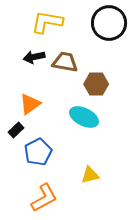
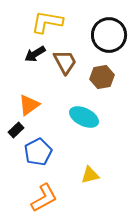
black circle: moved 12 px down
black arrow: moved 1 px right, 3 px up; rotated 20 degrees counterclockwise
brown trapezoid: rotated 52 degrees clockwise
brown hexagon: moved 6 px right, 7 px up; rotated 10 degrees counterclockwise
orange triangle: moved 1 px left, 1 px down
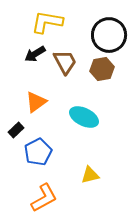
brown hexagon: moved 8 px up
orange triangle: moved 7 px right, 3 px up
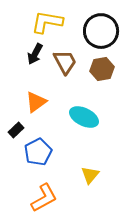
black circle: moved 8 px left, 4 px up
black arrow: rotated 30 degrees counterclockwise
yellow triangle: rotated 36 degrees counterclockwise
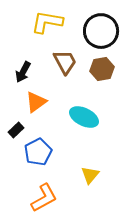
black arrow: moved 12 px left, 18 px down
